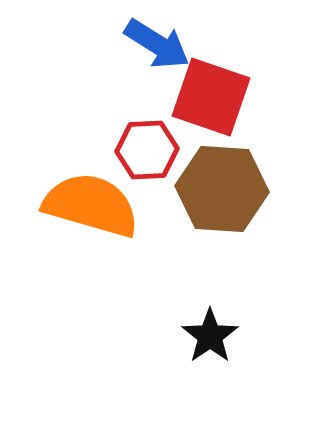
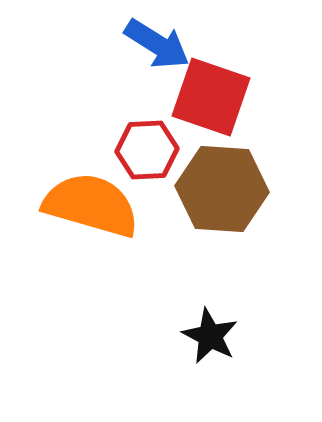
black star: rotated 10 degrees counterclockwise
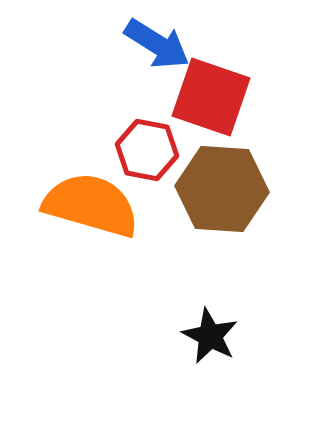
red hexagon: rotated 14 degrees clockwise
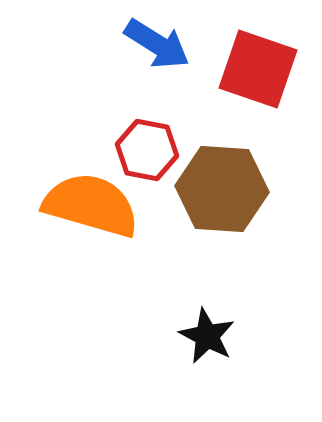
red square: moved 47 px right, 28 px up
black star: moved 3 px left
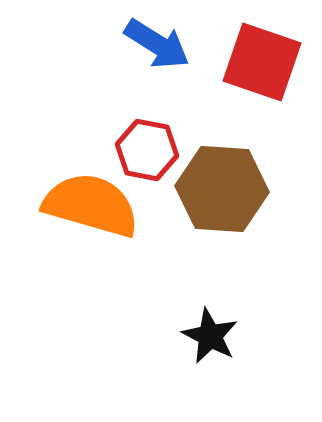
red square: moved 4 px right, 7 px up
black star: moved 3 px right
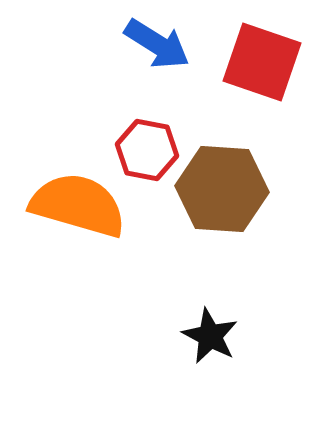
orange semicircle: moved 13 px left
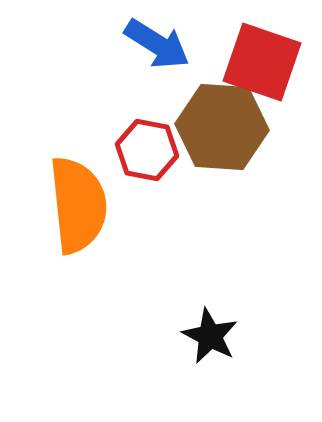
brown hexagon: moved 62 px up
orange semicircle: rotated 68 degrees clockwise
